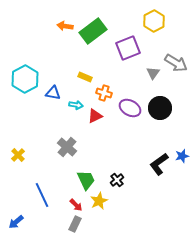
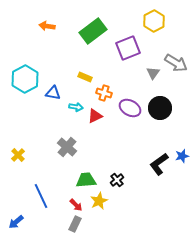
orange arrow: moved 18 px left
cyan arrow: moved 2 px down
green trapezoid: rotated 70 degrees counterclockwise
blue line: moved 1 px left, 1 px down
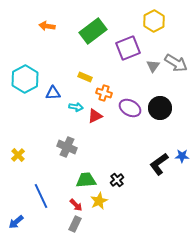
gray triangle: moved 7 px up
blue triangle: rotated 14 degrees counterclockwise
gray cross: rotated 18 degrees counterclockwise
blue star: rotated 16 degrees clockwise
